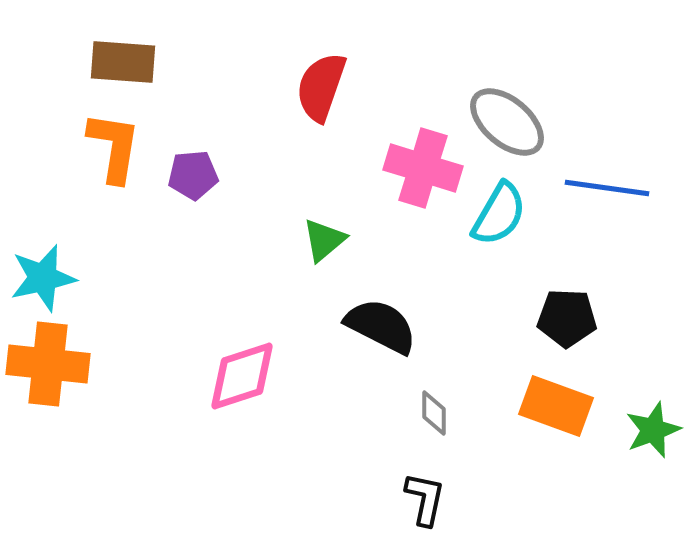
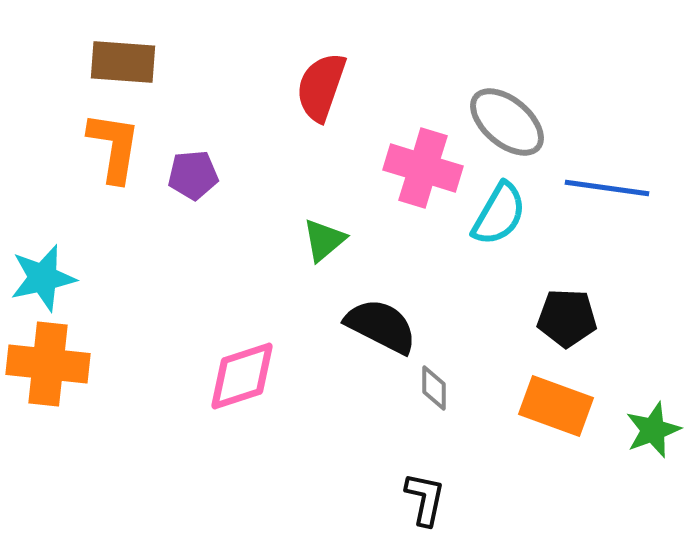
gray diamond: moved 25 px up
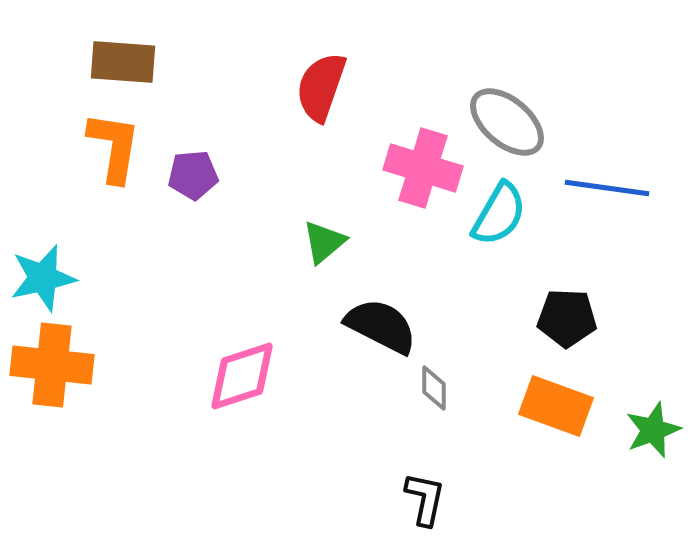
green triangle: moved 2 px down
orange cross: moved 4 px right, 1 px down
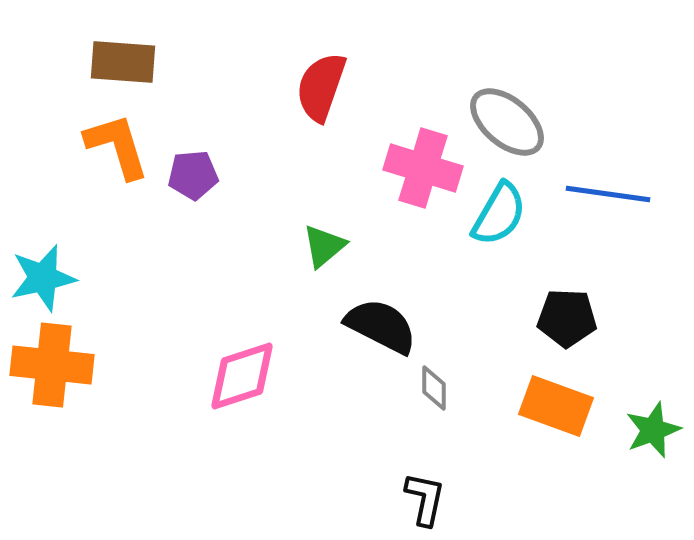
orange L-shape: moved 3 px right, 1 px up; rotated 26 degrees counterclockwise
blue line: moved 1 px right, 6 px down
green triangle: moved 4 px down
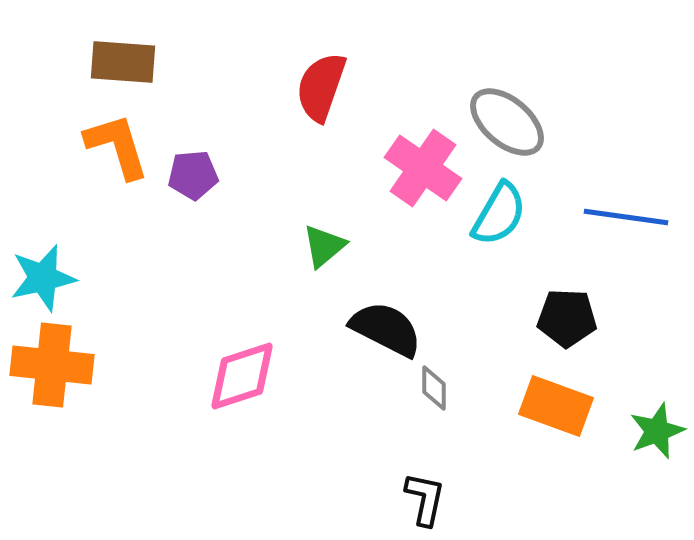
pink cross: rotated 18 degrees clockwise
blue line: moved 18 px right, 23 px down
black semicircle: moved 5 px right, 3 px down
green star: moved 4 px right, 1 px down
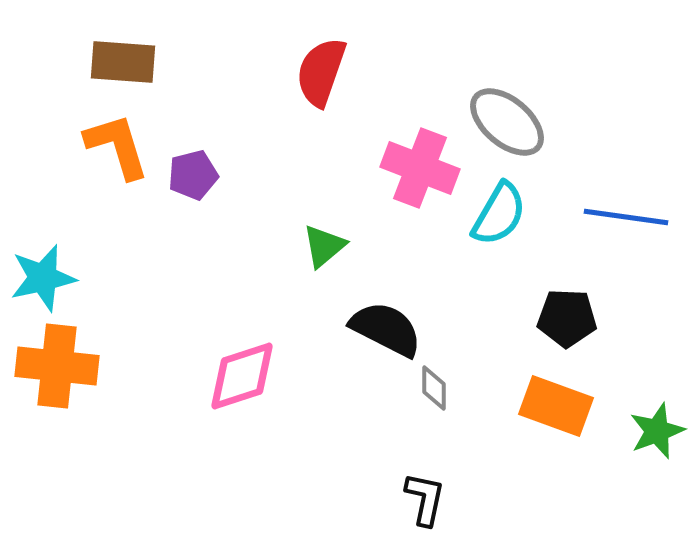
red semicircle: moved 15 px up
pink cross: moved 3 px left; rotated 14 degrees counterclockwise
purple pentagon: rotated 9 degrees counterclockwise
orange cross: moved 5 px right, 1 px down
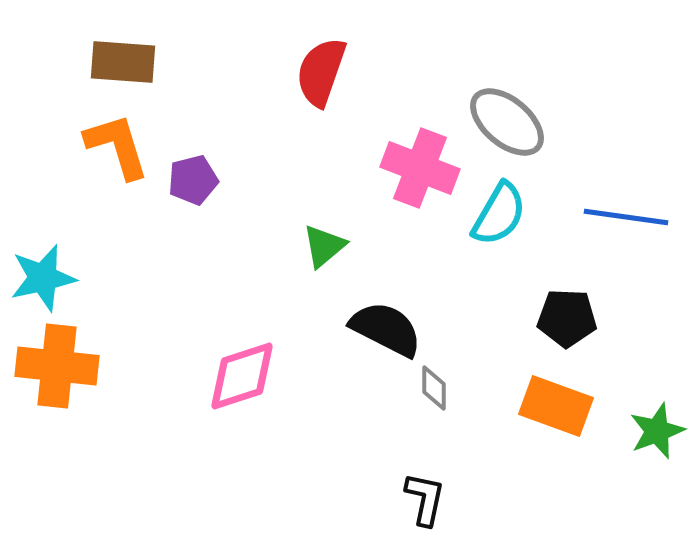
purple pentagon: moved 5 px down
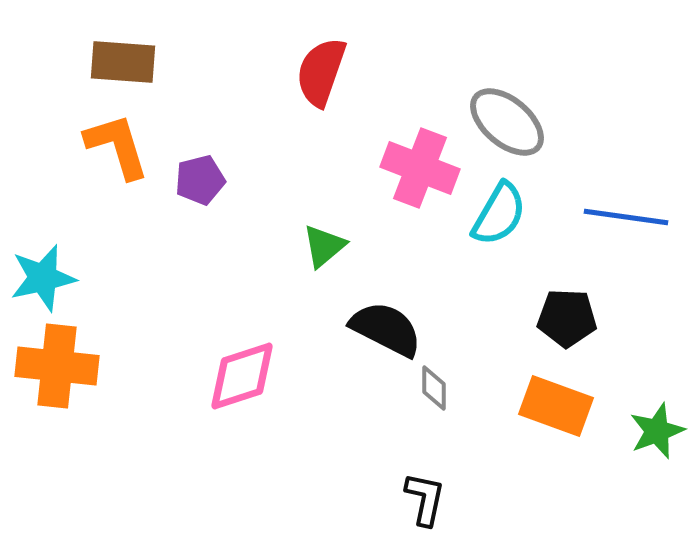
purple pentagon: moved 7 px right
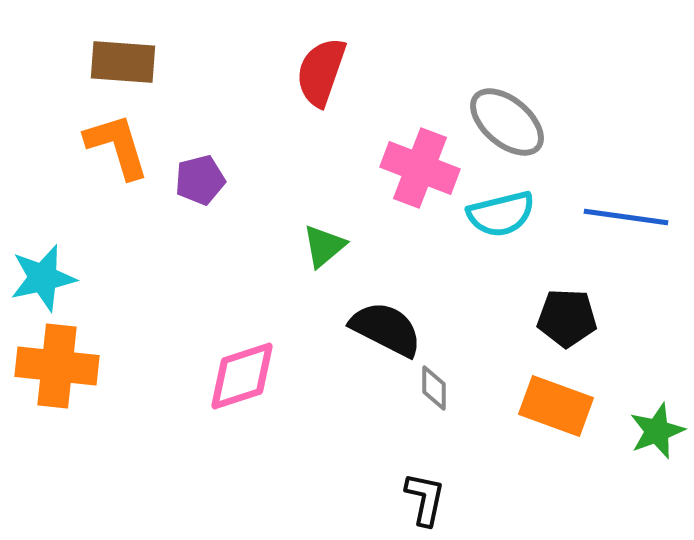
cyan semicircle: moved 2 px right; rotated 46 degrees clockwise
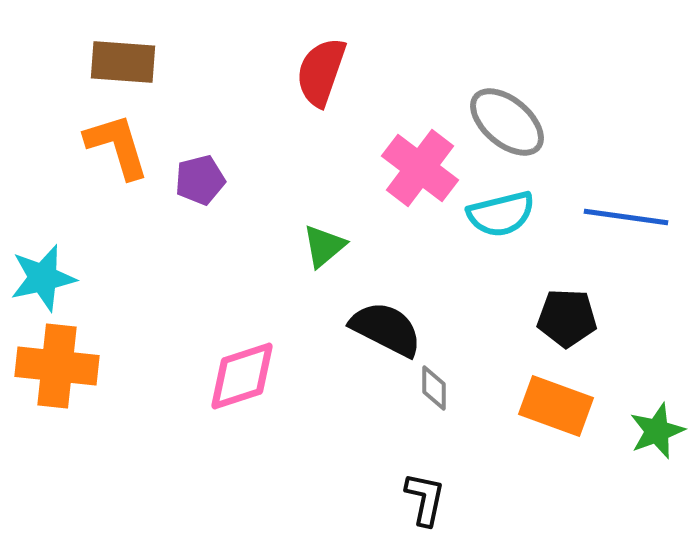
pink cross: rotated 16 degrees clockwise
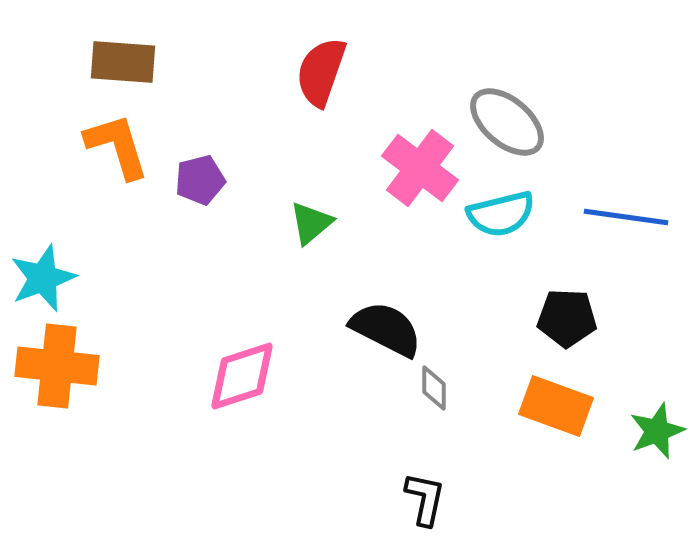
green triangle: moved 13 px left, 23 px up
cyan star: rotated 8 degrees counterclockwise
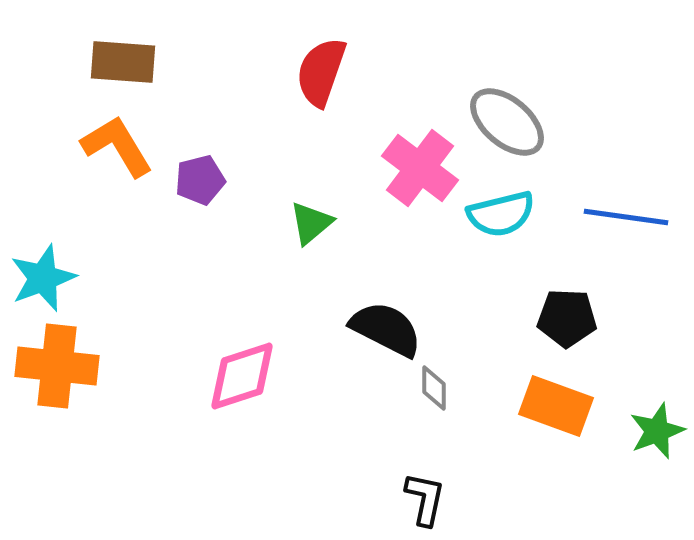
orange L-shape: rotated 14 degrees counterclockwise
